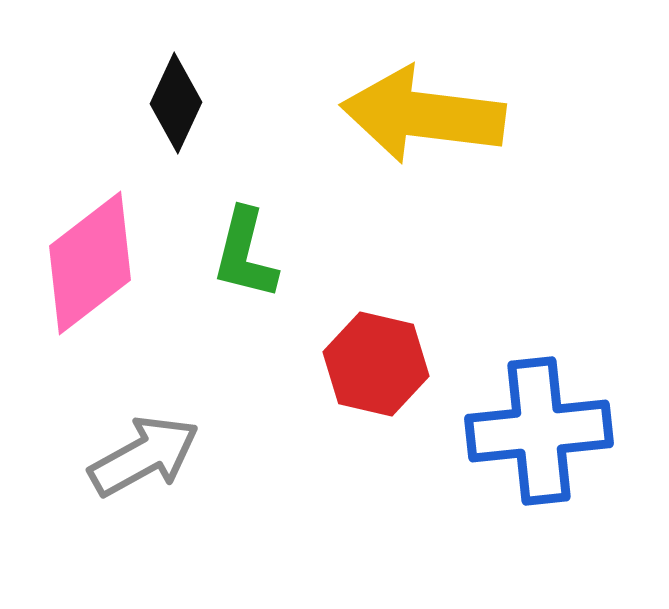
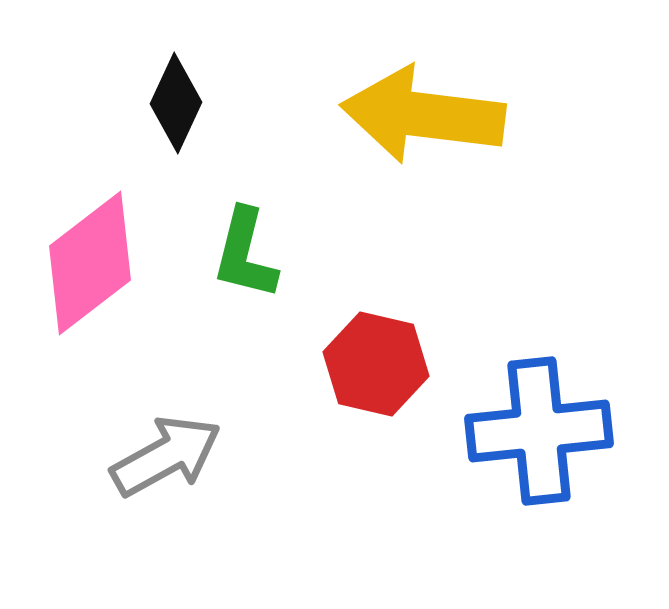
gray arrow: moved 22 px right
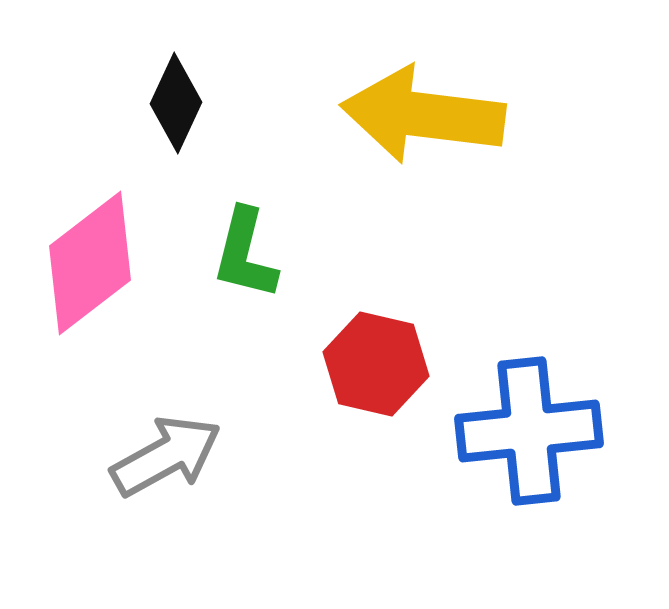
blue cross: moved 10 px left
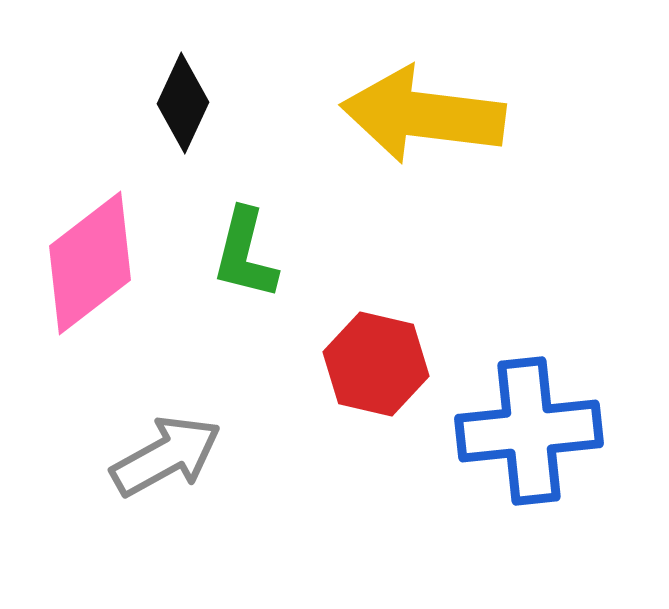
black diamond: moved 7 px right
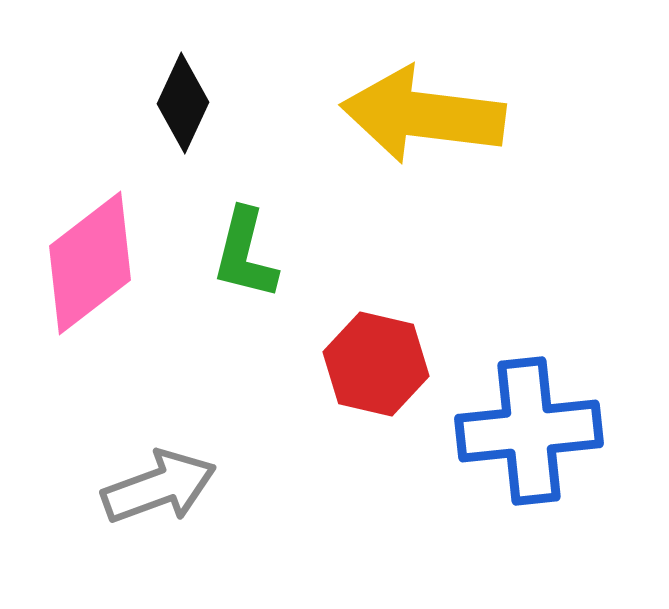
gray arrow: moved 7 px left, 31 px down; rotated 9 degrees clockwise
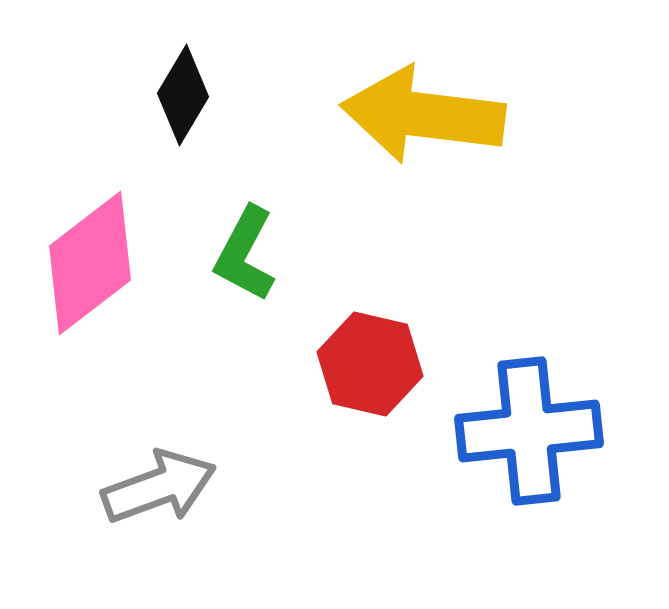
black diamond: moved 8 px up; rotated 6 degrees clockwise
green L-shape: rotated 14 degrees clockwise
red hexagon: moved 6 px left
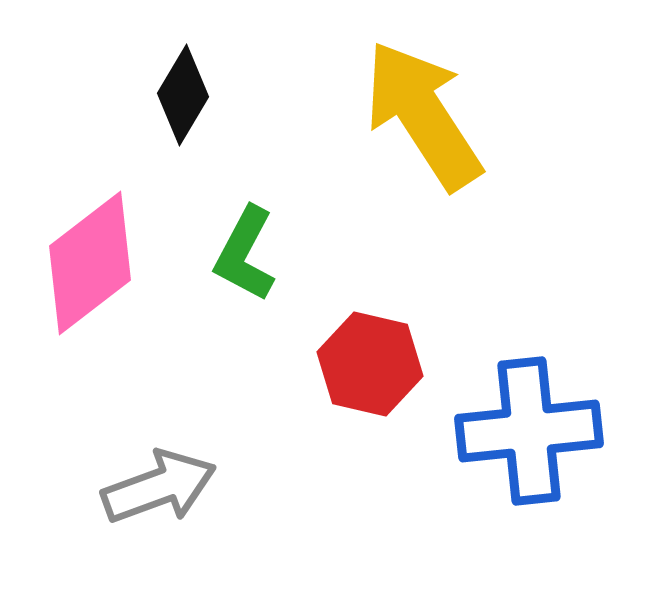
yellow arrow: rotated 50 degrees clockwise
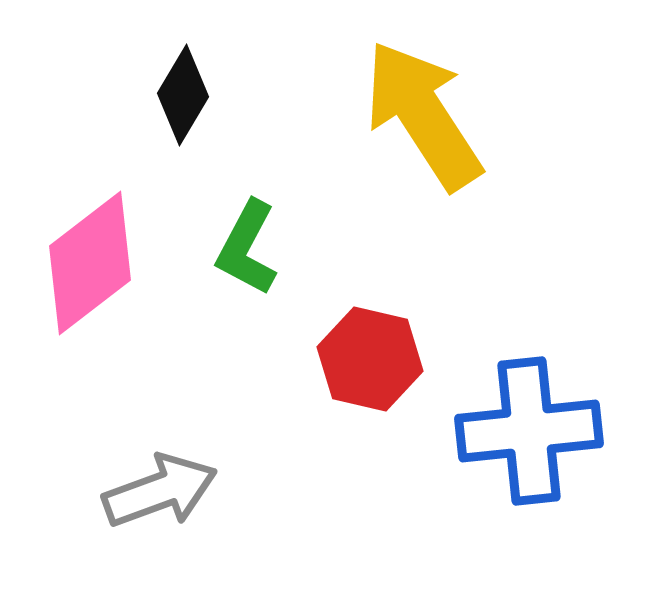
green L-shape: moved 2 px right, 6 px up
red hexagon: moved 5 px up
gray arrow: moved 1 px right, 4 px down
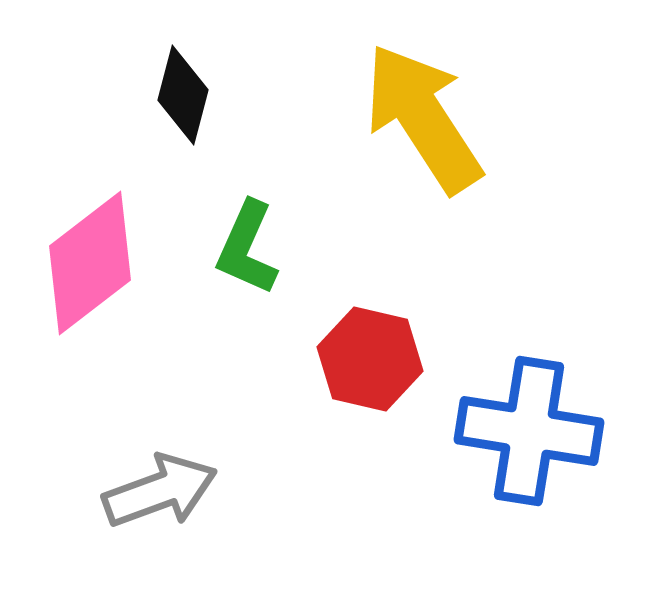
black diamond: rotated 16 degrees counterclockwise
yellow arrow: moved 3 px down
green L-shape: rotated 4 degrees counterclockwise
blue cross: rotated 15 degrees clockwise
